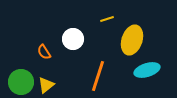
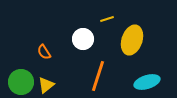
white circle: moved 10 px right
cyan ellipse: moved 12 px down
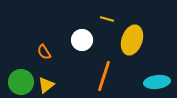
yellow line: rotated 32 degrees clockwise
white circle: moved 1 px left, 1 px down
orange line: moved 6 px right
cyan ellipse: moved 10 px right; rotated 10 degrees clockwise
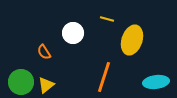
white circle: moved 9 px left, 7 px up
orange line: moved 1 px down
cyan ellipse: moved 1 px left
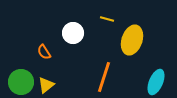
cyan ellipse: rotated 60 degrees counterclockwise
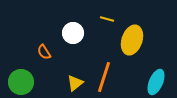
yellow triangle: moved 29 px right, 2 px up
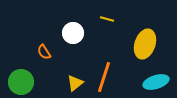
yellow ellipse: moved 13 px right, 4 px down
cyan ellipse: rotated 50 degrees clockwise
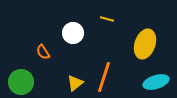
orange semicircle: moved 1 px left
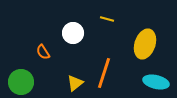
orange line: moved 4 px up
cyan ellipse: rotated 30 degrees clockwise
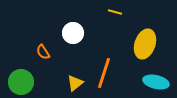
yellow line: moved 8 px right, 7 px up
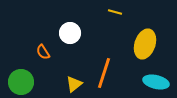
white circle: moved 3 px left
yellow triangle: moved 1 px left, 1 px down
